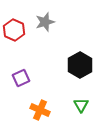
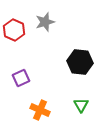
black hexagon: moved 3 px up; rotated 25 degrees counterclockwise
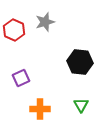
orange cross: moved 1 px up; rotated 24 degrees counterclockwise
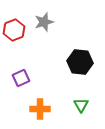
gray star: moved 1 px left
red hexagon: rotated 15 degrees clockwise
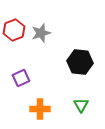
gray star: moved 3 px left, 11 px down
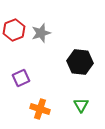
orange cross: rotated 18 degrees clockwise
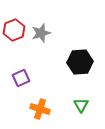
black hexagon: rotated 10 degrees counterclockwise
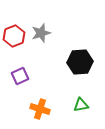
red hexagon: moved 6 px down
purple square: moved 1 px left, 2 px up
green triangle: rotated 49 degrees clockwise
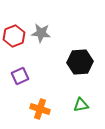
gray star: rotated 24 degrees clockwise
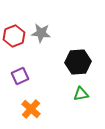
black hexagon: moved 2 px left
green triangle: moved 11 px up
orange cross: moved 9 px left; rotated 24 degrees clockwise
